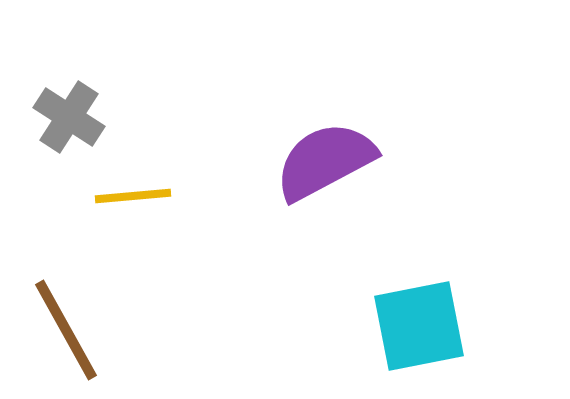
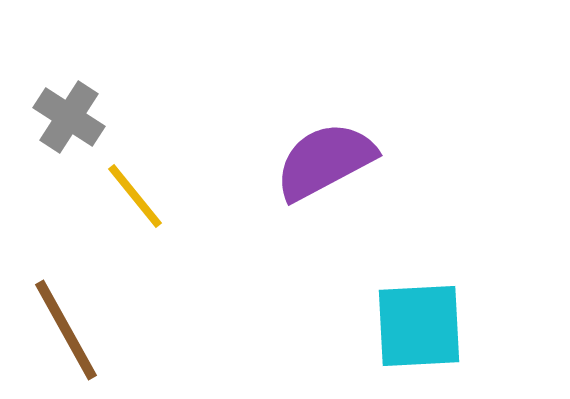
yellow line: moved 2 px right; rotated 56 degrees clockwise
cyan square: rotated 8 degrees clockwise
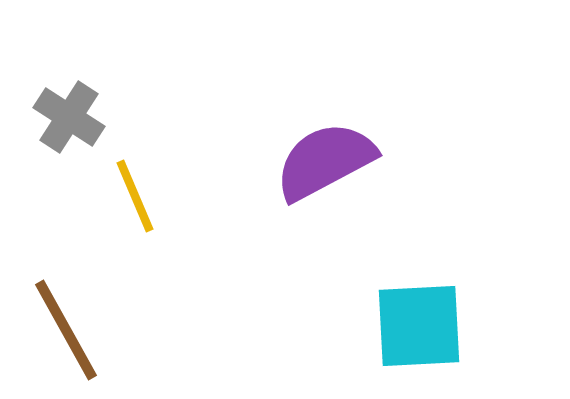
yellow line: rotated 16 degrees clockwise
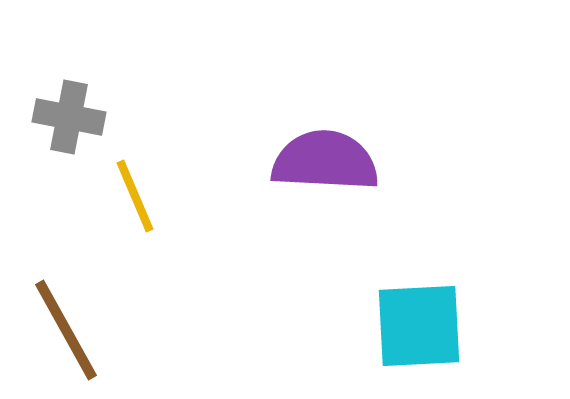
gray cross: rotated 22 degrees counterclockwise
purple semicircle: rotated 31 degrees clockwise
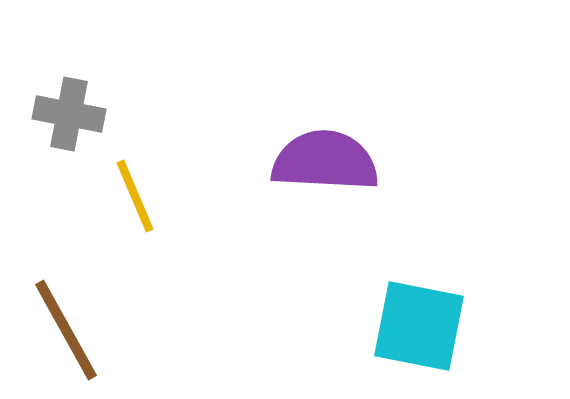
gray cross: moved 3 px up
cyan square: rotated 14 degrees clockwise
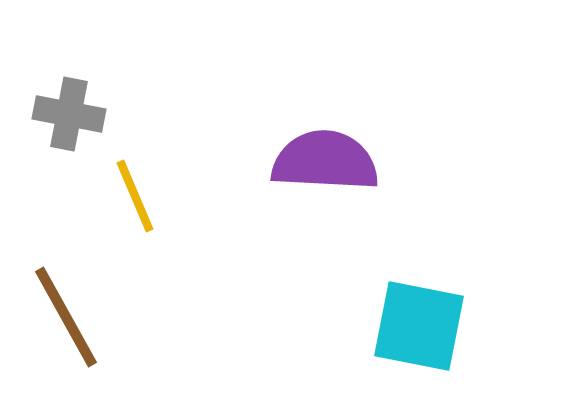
brown line: moved 13 px up
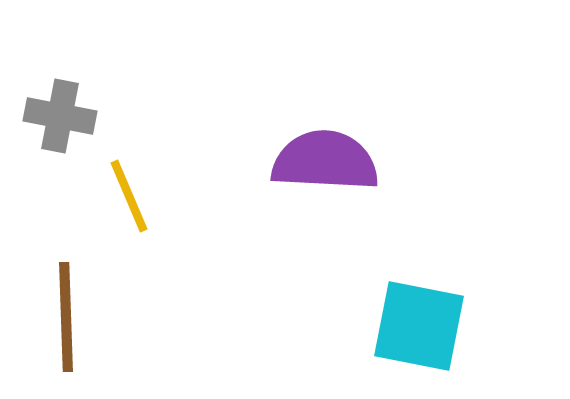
gray cross: moved 9 px left, 2 px down
yellow line: moved 6 px left
brown line: rotated 27 degrees clockwise
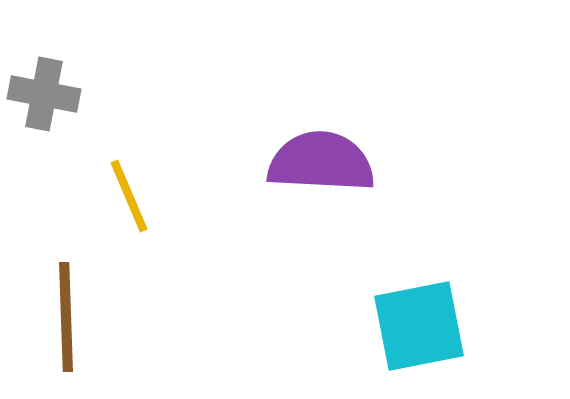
gray cross: moved 16 px left, 22 px up
purple semicircle: moved 4 px left, 1 px down
cyan square: rotated 22 degrees counterclockwise
